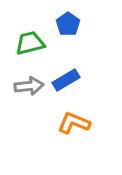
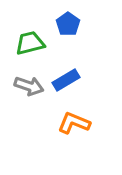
gray arrow: rotated 24 degrees clockwise
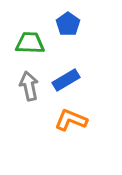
green trapezoid: rotated 16 degrees clockwise
gray arrow: rotated 120 degrees counterclockwise
orange L-shape: moved 3 px left, 3 px up
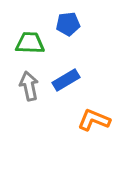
blue pentagon: rotated 30 degrees clockwise
orange L-shape: moved 23 px right
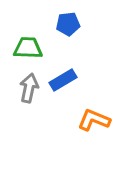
green trapezoid: moved 2 px left, 5 px down
blue rectangle: moved 3 px left
gray arrow: moved 2 px down; rotated 24 degrees clockwise
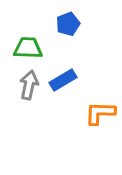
blue pentagon: rotated 15 degrees counterclockwise
gray arrow: moved 3 px up
orange L-shape: moved 6 px right, 7 px up; rotated 20 degrees counterclockwise
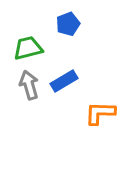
green trapezoid: rotated 16 degrees counterclockwise
blue rectangle: moved 1 px right, 1 px down
gray arrow: rotated 28 degrees counterclockwise
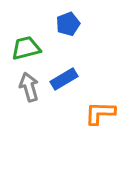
green trapezoid: moved 2 px left
blue rectangle: moved 2 px up
gray arrow: moved 2 px down
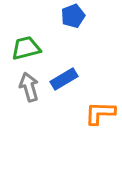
blue pentagon: moved 5 px right, 8 px up
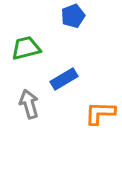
gray arrow: moved 17 px down
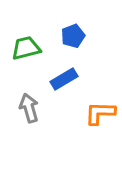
blue pentagon: moved 20 px down
gray arrow: moved 4 px down
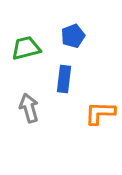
blue rectangle: rotated 52 degrees counterclockwise
